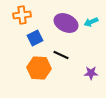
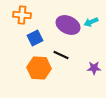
orange cross: rotated 12 degrees clockwise
purple ellipse: moved 2 px right, 2 px down
purple star: moved 3 px right, 5 px up
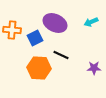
orange cross: moved 10 px left, 15 px down
purple ellipse: moved 13 px left, 2 px up
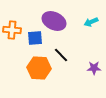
purple ellipse: moved 1 px left, 2 px up
blue square: rotated 21 degrees clockwise
black line: rotated 21 degrees clockwise
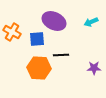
orange cross: moved 2 px down; rotated 24 degrees clockwise
blue square: moved 2 px right, 1 px down
black line: rotated 49 degrees counterclockwise
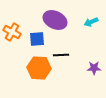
purple ellipse: moved 1 px right, 1 px up
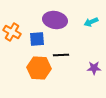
purple ellipse: rotated 15 degrees counterclockwise
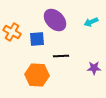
purple ellipse: rotated 35 degrees clockwise
black line: moved 1 px down
orange hexagon: moved 2 px left, 7 px down
